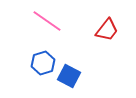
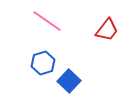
blue square: moved 5 px down; rotated 15 degrees clockwise
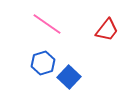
pink line: moved 3 px down
blue square: moved 4 px up
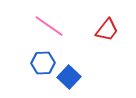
pink line: moved 2 px right, 2 px down
blue hexagon: rotated 15 degrees clockwise
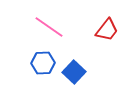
pink line: moved 1 px down
blue square: moved 5 px right, 5 px up
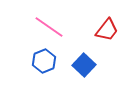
blue hexagon: moved 1 px right, 2 px up; rotated 20 degrees counterclockwise
blue square: moved 10 px right, 7 px up
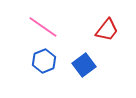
pink line: moved 6 px left
blue square: rotated 10 degrees clockwise
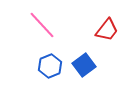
pink line: moved 1 px left, 2 px up; rotated 12 degrees clockwise
blue hexagon: moved 6 px right, 5 px down
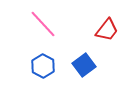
pink line: moved 1 px right, 1 px up
blue hexagon: moved 7 px left; rotated 10 degrees counterclockwise
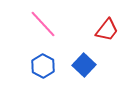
blue square: rotated 10 degrees counterclockwise
